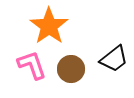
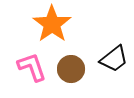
orange star: moved 3 px right, 2 px up
pink L-shape: moved 2 px down
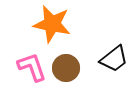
orange star: rotated 24 degrees counterclockwise
brown circle: moved 5 px left, 1 px up
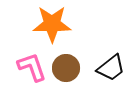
orange star: rotated 12 degrees counterclockwise
black trapezoid: moved 3 px left, 9 px down
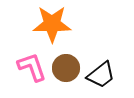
black trapezoid: moved 10 px left, 7 px down
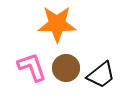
orange star: moved 5 px right
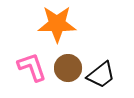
brown circle: moved 2 px right
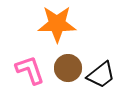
pink L-shape: moved 2 px left, 3 px down
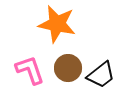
orange star: rotated 12 degrees clockwise
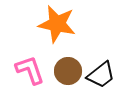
brown circle: moved 3 px down
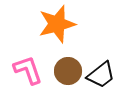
orange star: rotated 27 degrees counterclockwise
pink L-shape: moved 2 px left
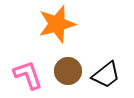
pink L-shape: moved 5 px down
black trapezoid: moved 5 px right
